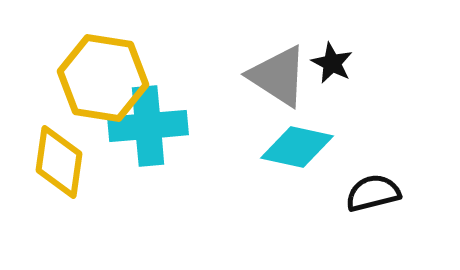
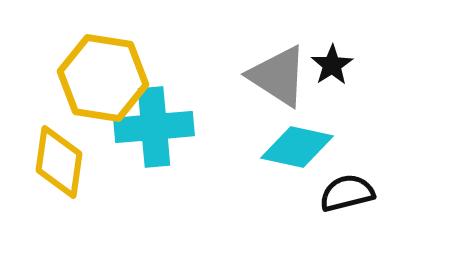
black star: moved 2 px down; rotated 12 degrees clockwise
cyan cross: moved 6 px right, 1 px down
black semicircle: moved 26 px left
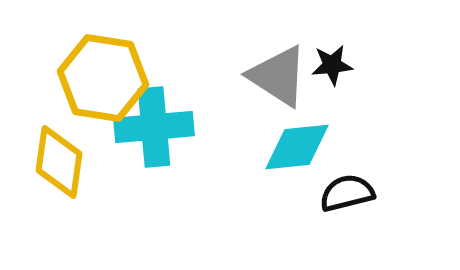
black star: rotated 27 degrees clockwise
cyan diamond: rotated 18 degrees counterclockwise
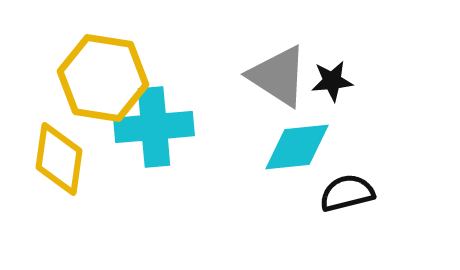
black star: moved 16 px down
yellow diamond: moved 3 px up
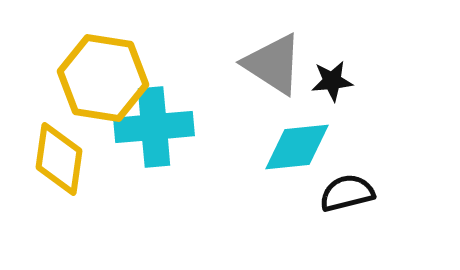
gray triangle: moved 5 px left, 12 px up
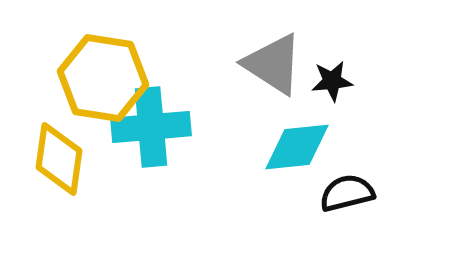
cyan cross: moved 3 px left
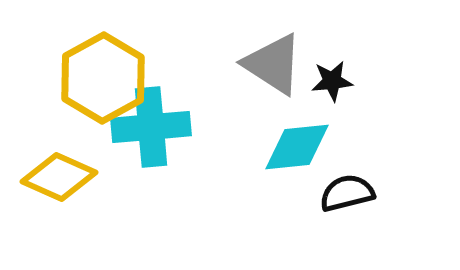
yellow hexagon: rotated 22 degrees clockwise
yellow diamond: moved 18 px down; rotated 74 degrees counterclockwise
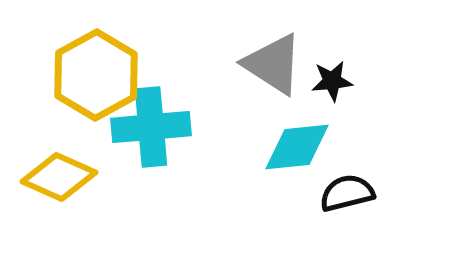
yellow hexagon: moved 7 px left, 3 px up
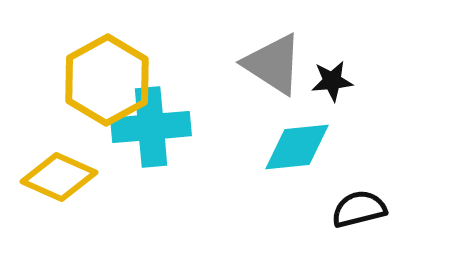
yellow hexagon: moved 11 px right, 5 px down
black semicircle: moved 12 px right, 16 px down
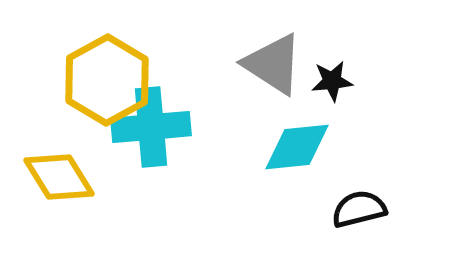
yellow diamond: rotated 34 degrees clockwise
